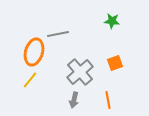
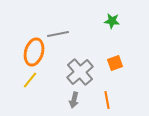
orange line: moved 1 px left
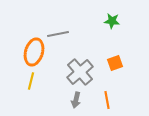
yellow line: moved 1 px right, 1 px down; rotated 24 degrees counterclockwise
gray arrow: moved 2 px right
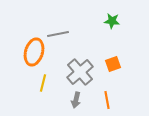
orange square: moved 2 px left, 1 px down
yellow line: moved 12 px right, 2 px down
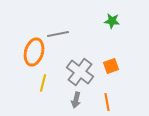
orange square: moved 2 px left, 2 px down
gray cross: rotated 12 degrees counterclockwise
orange line: moved 2 px down
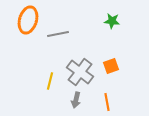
orange ellipse: moved 6 px left, 32 px up
yellow line: moved 7 px right, 2 px up
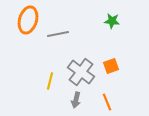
gray cross: moved 1 px right
orange line: rotated 12 degrees counterclockwise
